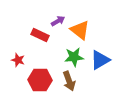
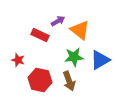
red hexagon: rotated 10 degrees clockwise
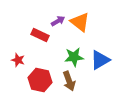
orange triangle: moved 8 px up
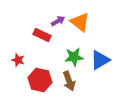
red rectangle: moved 2 px right
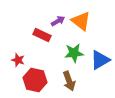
orange triangle: moved 1 px right, 1 px up
green star: moved 4 px up
red hexagon: moved 5 px left
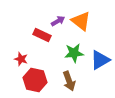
red star: moved 3 px right, 1 px up
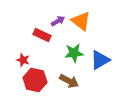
red star: moved 2 px right, 1 px down
brown arrow: rotated 42 degrees counterclockwise
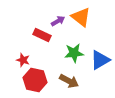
orange triangle: moved 4 px up
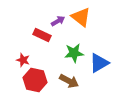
blue triangle: moved 1 px left, 3 px down
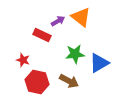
green star: moved 1 px right, 1 px down
red hexagon: moved 2 px right, 2 px down
